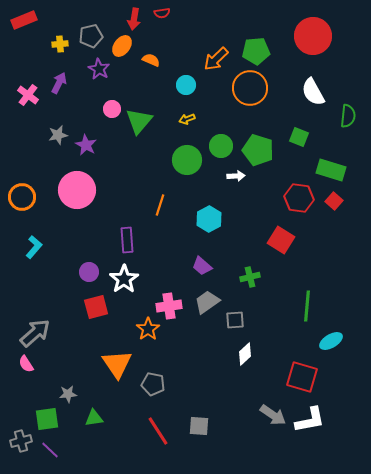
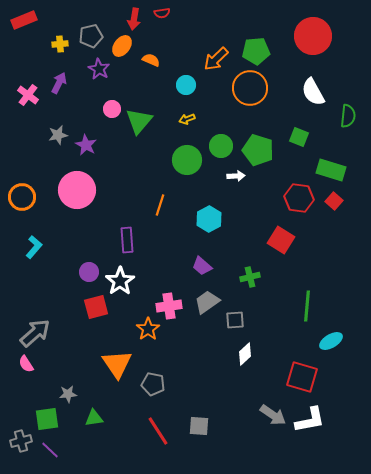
white star at (124, 279): moved 4 px left, 2 px down
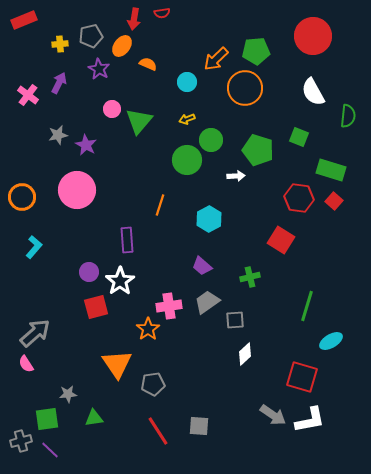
orange semicircle at (151, 60): moved 3 px left, 4 px down
cyan circle at (186, 85): moved 1 px right, 3 px up
orange circle at (250, 88): moved 5 px left
green circle at (221, 146): moved 10 px left, 6 px up
green line at (307, 306): rotated 12 degrees clockwise
gray pentagon at (153, 384): rotated 20 degrees counterclockwise
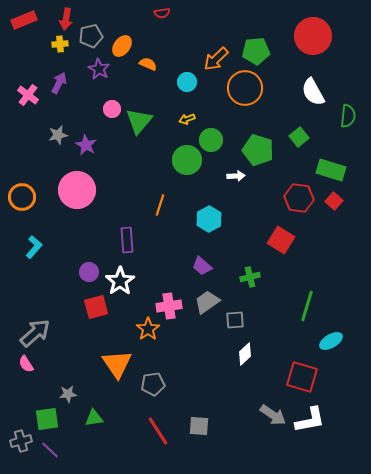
red arrow at (134, 19): moved 68 px left
green square at (299, 137): rotated 30 degrees clockwise
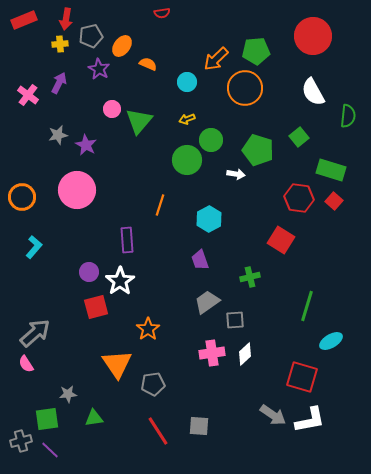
white arrow at (236, 176): moved 2 px up; rotated 12 degrees clockwise
purple trapezoid at (202, 266): moved 2 px left, 6 px up; rotated 30 degrees clockwise
pink cross at (169, 306): moved 43 px right, 47 px down
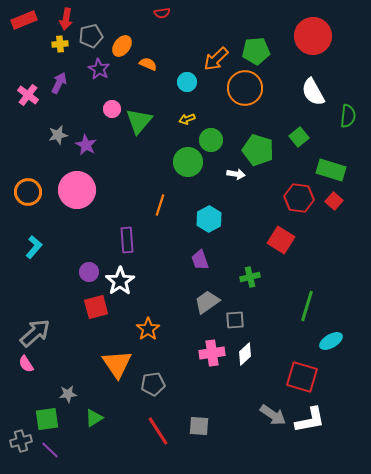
green circle at (187, 160): moved 1 px right, 2 px down
orange circle at (22, 197): moved 6 px right, 5 px up
green triangle at (94, 418): rotated 24 degrees counterclockwise
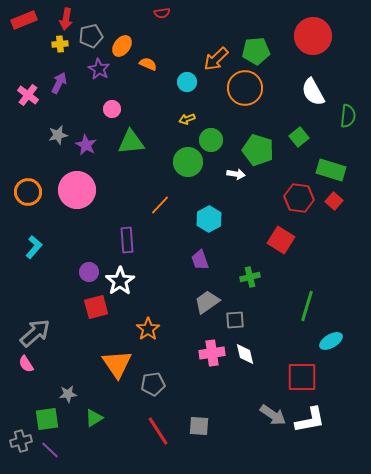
green triangle at (139, 121): moved 8 px left, 21 px down; rotated 44 degrees clockwise
orange line at (160, 205): rotated 25 degrees clockwise
white diamond at (245, 354): rotated 60 degrees counterclockwise
red square at (302, 377): rotated 16 degrees counterclockwise
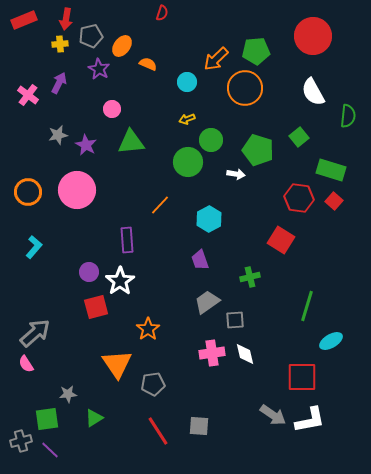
red semicircle at (162, 13): rotated 63 degrees counterclockwise
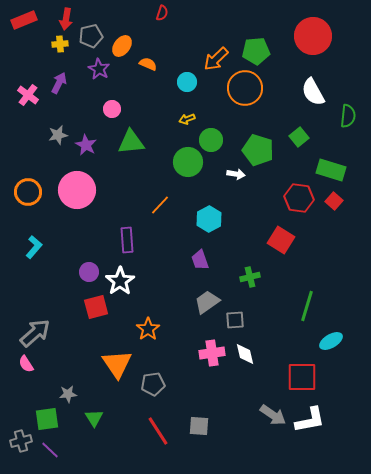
green triangle at (94, 418): rotated 30 degrees counterclockwise
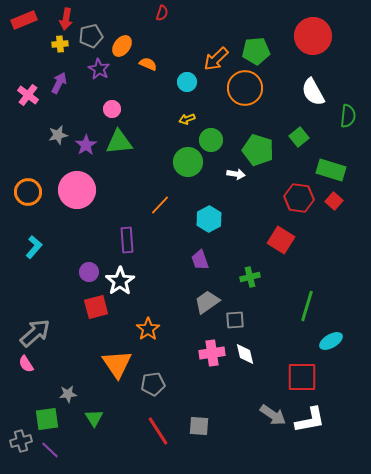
green triangle at (131, 142): moved 12 px left
purple star at (86, 145): rotated 10 degrees clockwise
